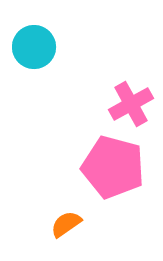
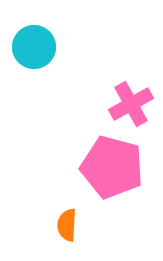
pink pentagon: moved 1 px left
orange semicircle: moved 1 px right, 1 px down; rotated 52 degrees counterclockwise
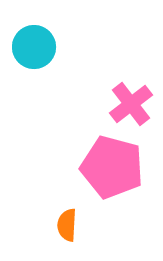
pink cross: rotated 9 degrees counterclockwise
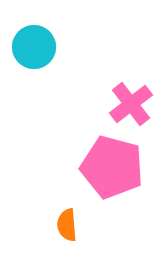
orange semicircle: rotated 8 degrees counterclockwise
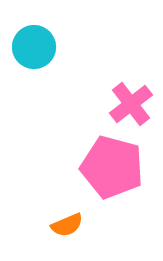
orange semicircle: rotated 108 degrees counterclockwise
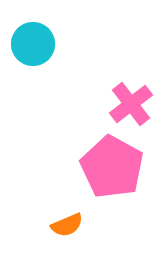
cyan circle: moved 1 px left, 3 px up
pink pentagon: rotated 14 degrees clockwise
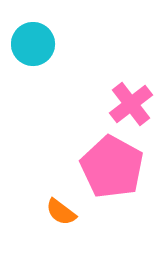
orange semicircle: moved 6 px left, 13 px up; rotated 60 degrees clockwise
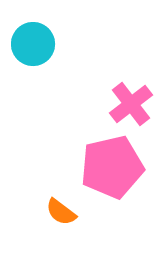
pink pentagon: rotated 30 degrees clockwise
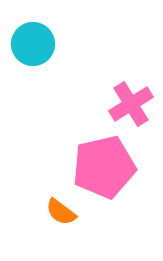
pink cross: rotated 6 degrees clockwise
pink pentagon: moved 8 px left
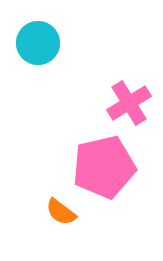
cyan circle: moved 5 px right, 1 px up
pink cross: moved 2 px left, 1 px up
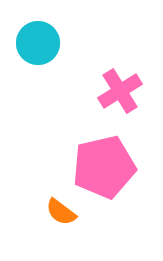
pink cross: moved 9 px left, 12 px up
